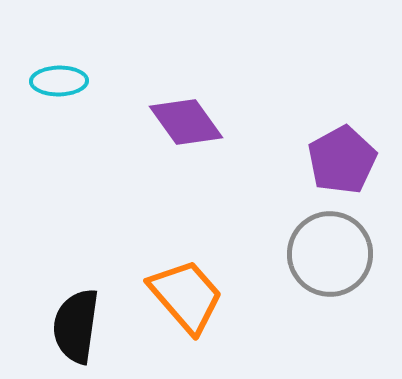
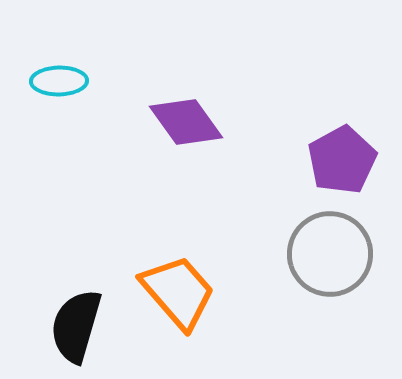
orange trapezoid: moved 8 px left, 4 px up
black semicircle: rotated 8 degrees clockwise
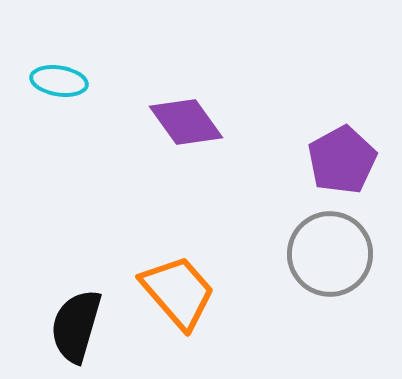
cyan ellipse: rotated 10 degrees clockwise
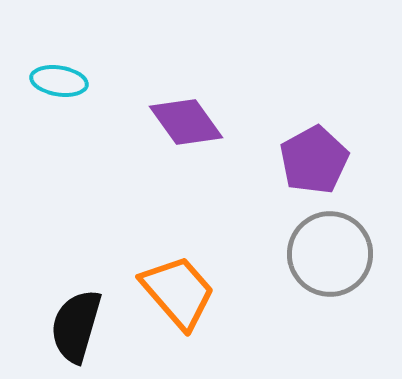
purple pentagon: moved 28 px left
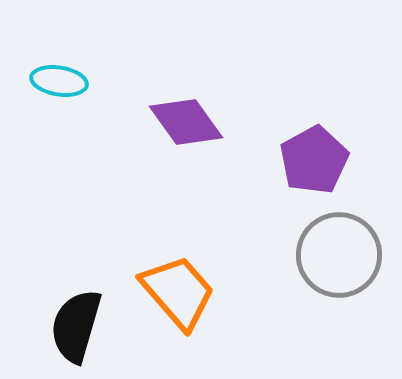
gray circle: moved 9 px right, 1 px down
